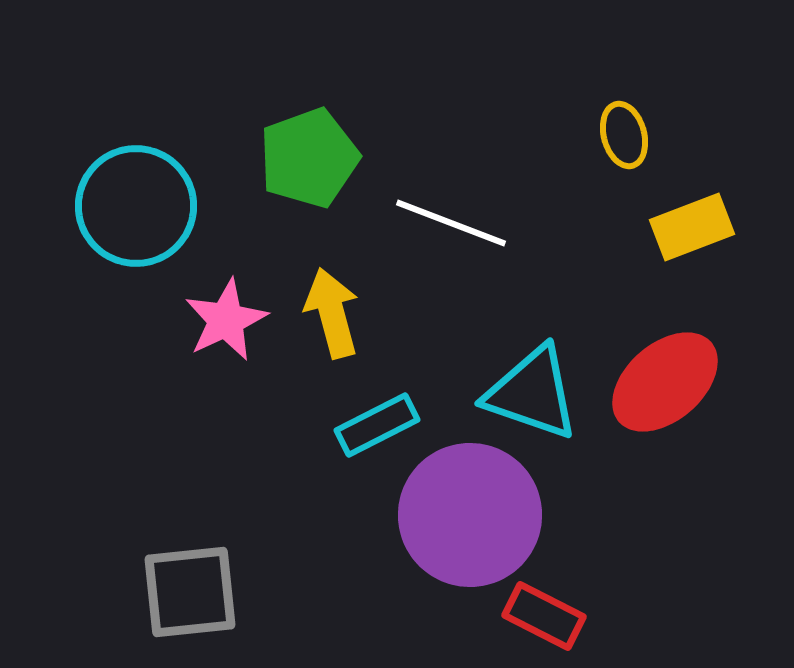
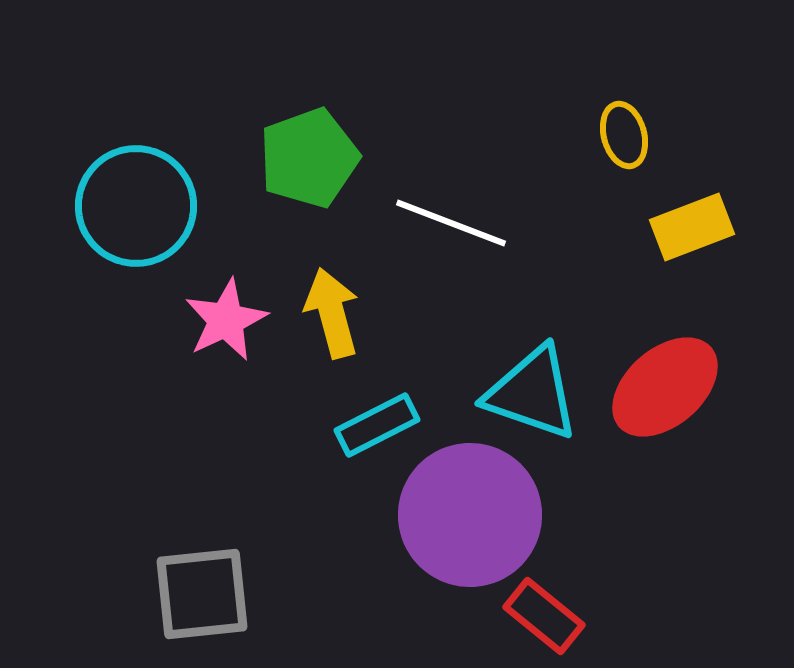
red ellipse: moved 5 px down
gray square: moved 12 px right, 2 px down
red rectangle: rotated 12 degrees clockwise
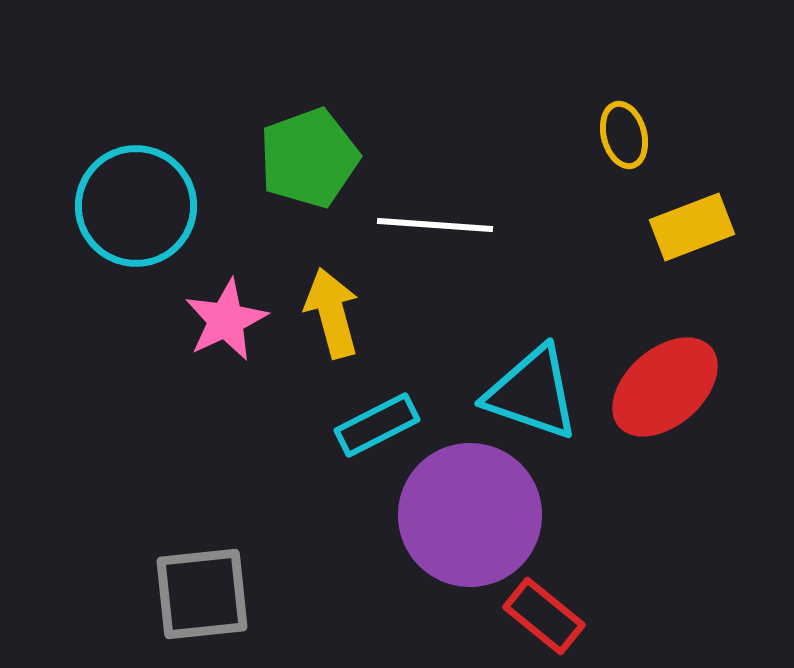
white line: moved 16 px left, 2 px down; rotated 17 degrees counterclockwise
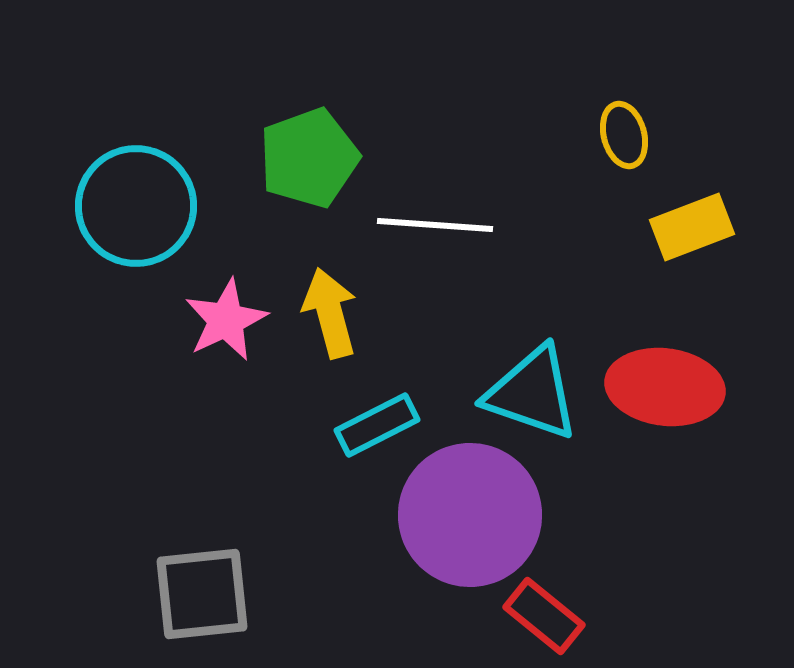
yellow arrow: moved 2 px left
red ellipse: rotated 48 degrees clockwise
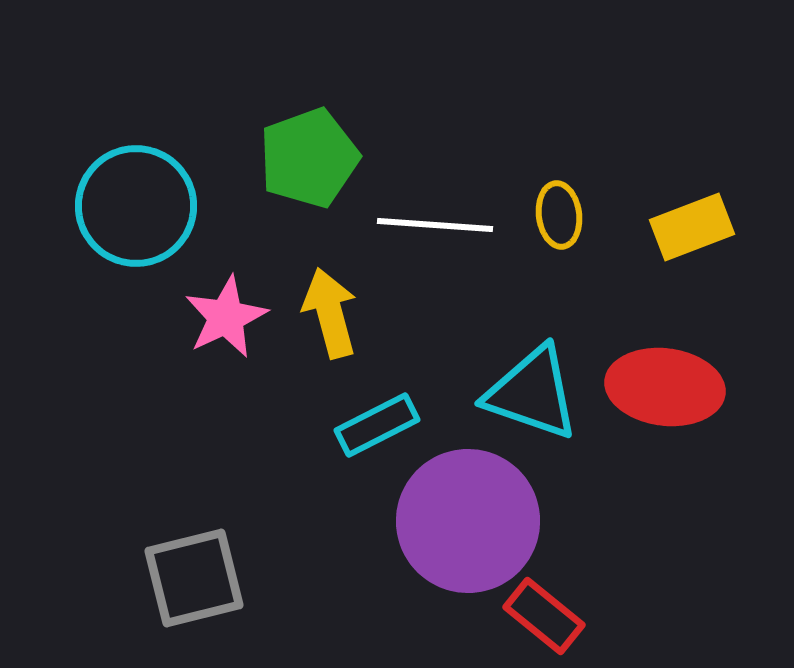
yellow ellipse: moved 65 px left, 80 px down; rotated 8 degrees clockwise
pink star: moved 3 px up
purple circle: moved 2 px left, 6 px down
gray square: moved 8 px left, 16 px up; rotated 8 degrees counterclockwise
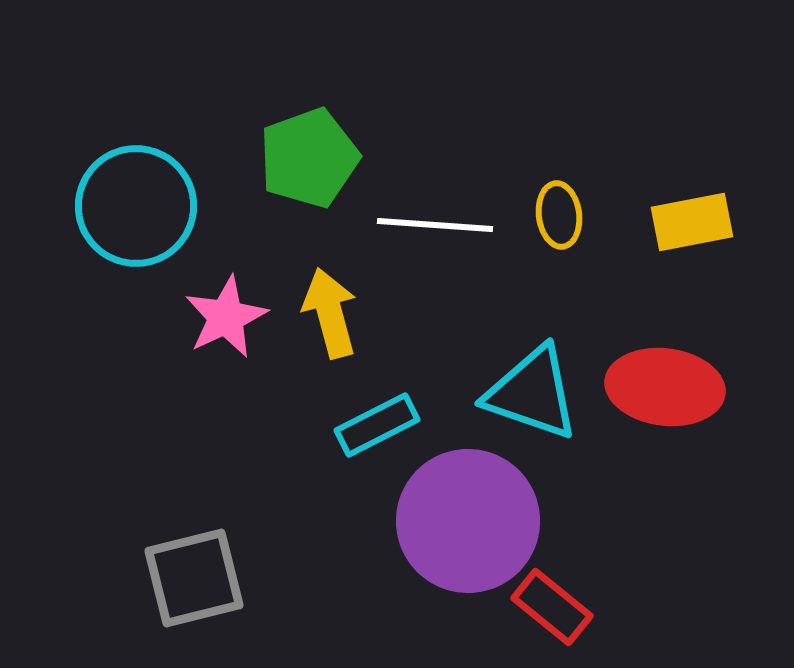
yellow rectangle: moved 5 px up; rotated 10 degrees clockwise
red rectangle: moved 8 px right, 9 px up
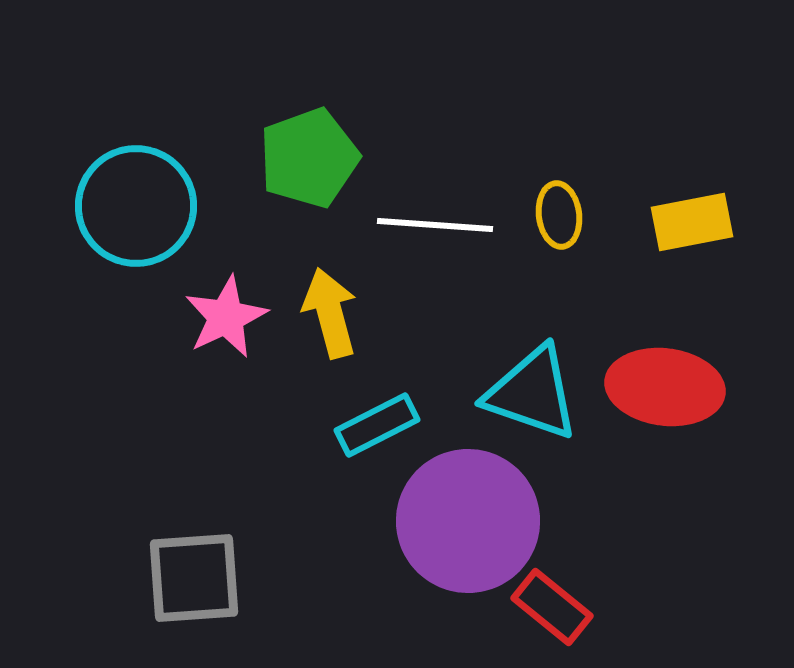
gray square: rotated 10 degrees clockwise
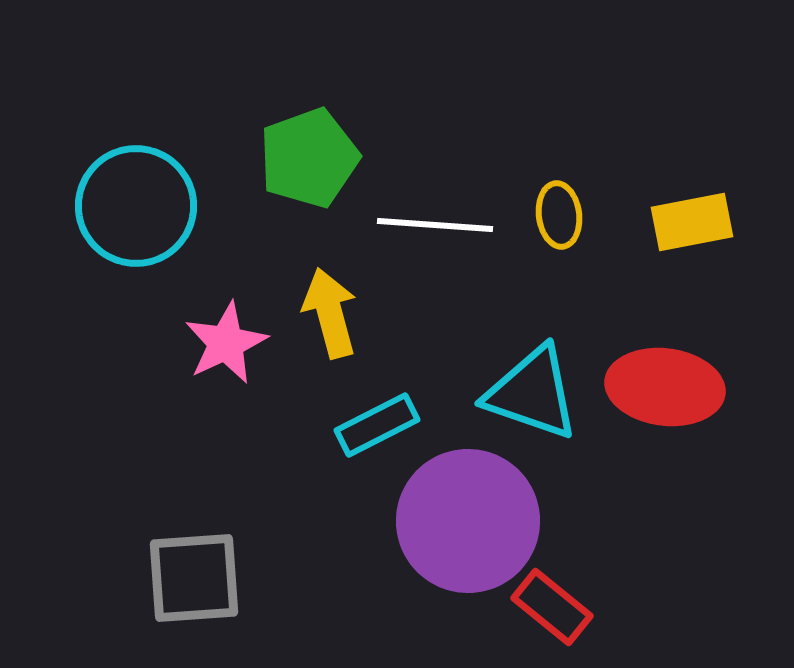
pink star: moved 26 px down
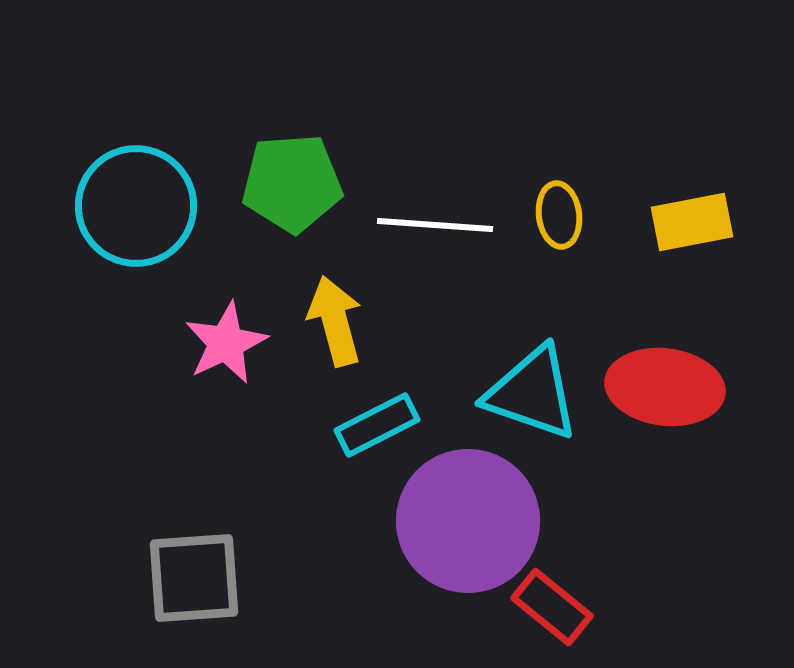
green pentagon: moved 17 px left, 25 px down; rotated 16 degrees clockwise
yellow arrow: moved 5 px right, 8 px down
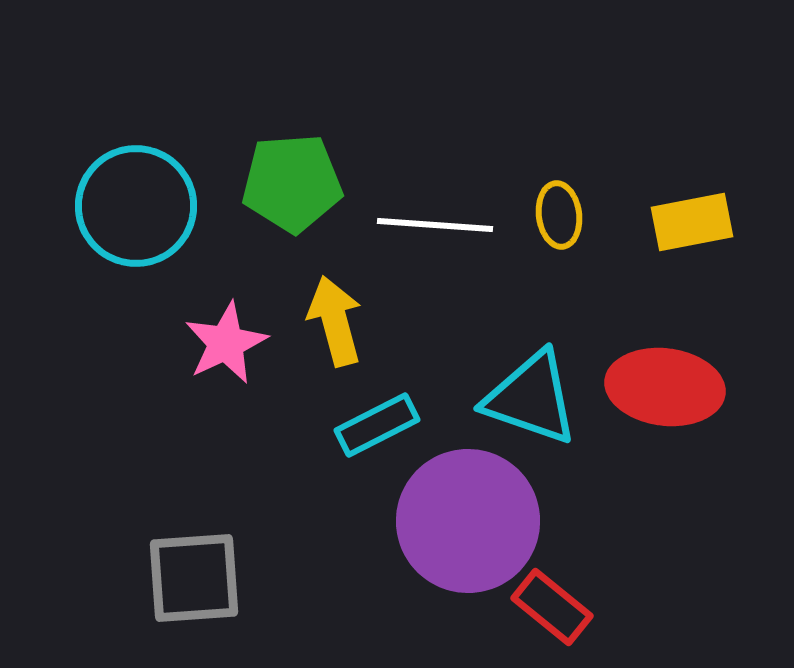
cyan triangle: moved 1 px left, 5 px down
